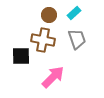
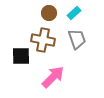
brown circle: moved 2 px up
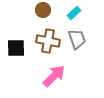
brown circle: moved 6 px left, 3 px up
brown cross: moved 5 px right, 1 px down
black square: moved 5 px left, 8 px up
pink arrow: moved 1 px right, 1 px up
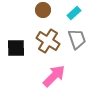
brown cross: rotated 20 degrees clockwise
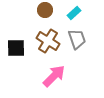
brown circle: moved 2 px right
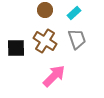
brown cross: moved 3 px left
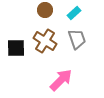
pink arrow: moved 7 px right, 4 px down
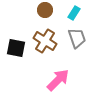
cyan rectangle: rotated 16 degrees counterclockwise
gray trapezoid: moved 1 px up
black square: rotated 12 degrees clockwise
pink arrow: moved 3 px left
